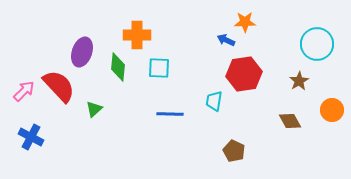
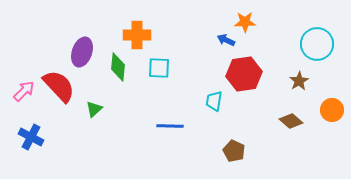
blue line: moved 12 px down
brown diamond: moved 1 px right; rotated 20 degrees counterclockwise
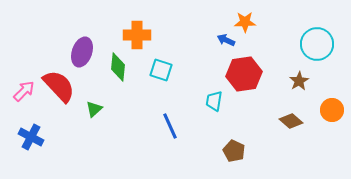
cyan square: moved 2 px right, 2 px down; rotated 15 degrees clockwise
blue line: rotated 64 degrees clockwise
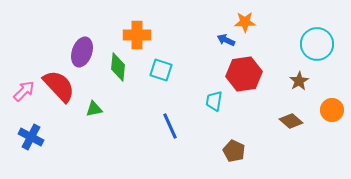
green triangle: rotated 30 degrees clockwise
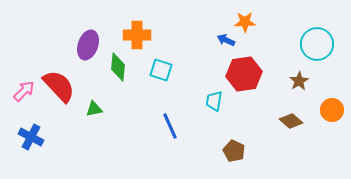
purple ellipse: moved 6 px right, 7 px up
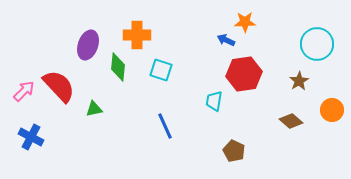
blue line: moved 5 px left
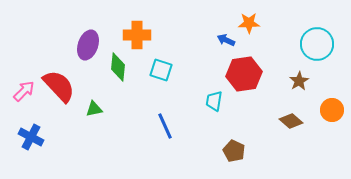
orange star: moved 4 px right, 1 px down
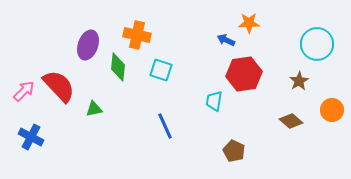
orange cross: rotated 12 degrees clockwise
